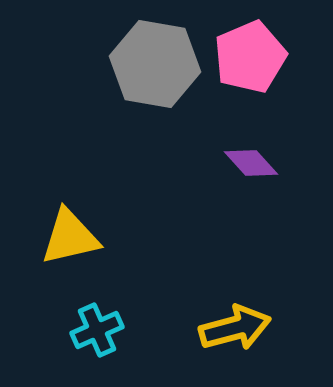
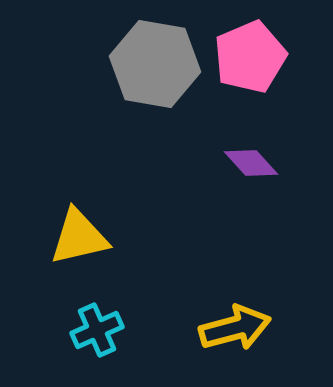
yellow triangle: moved 9 px right
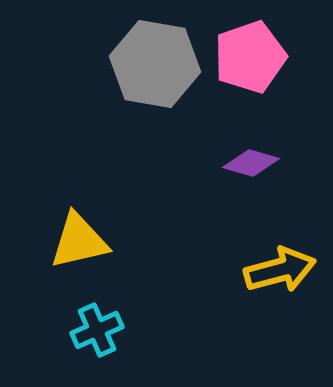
pink pentagon: rotated 4 degrees clockwise
purple diamond: rotated 32 degrees counterclockwise
yellow triangle: moved 4 px down
yellow arrow: moved 45 px right, 58 px up
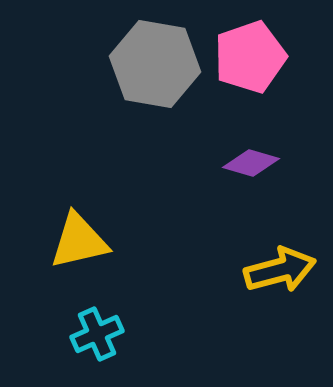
cyan cross: moved 4 px down
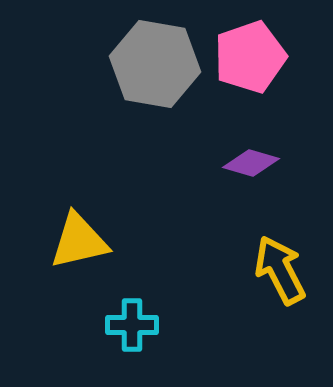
yellow arrow: rotated 102 degrees counterclockwise
cyan cross: moved 35 px right, 9 px up; rotated 24 degrees clockwise
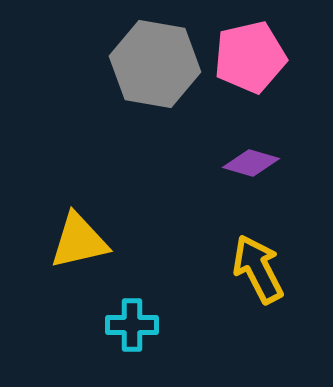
pink pentagon: rotated 6 degrees clockwise
yellow arrow: moved 22 px left, 1 px up
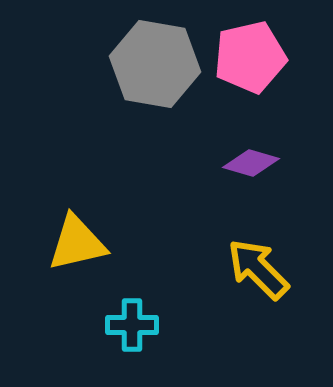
yellow triangle: moved 2 px left, 2 px down
yellow arrow: rotated 18 degrees counterclockwise
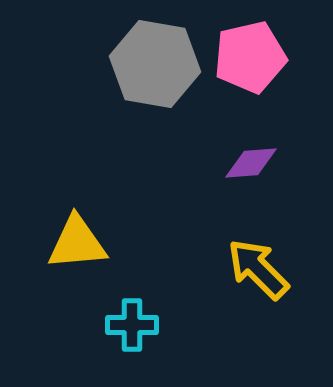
purple diamond: rotated 20 degrees counterclockwise
yellow triangle: rotated 8 degrees clockwise
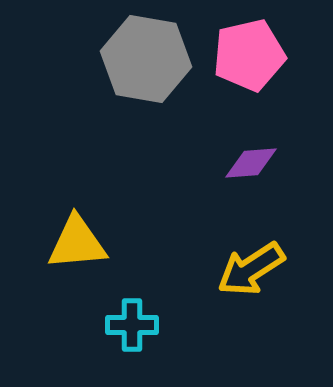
pink pentagon: moved 1 px left, 2 px up
gray hexagon: moved 9 px left, 5 px up
yellow arrow: moved 7 px left; rotated 78 degrees counterclockwise
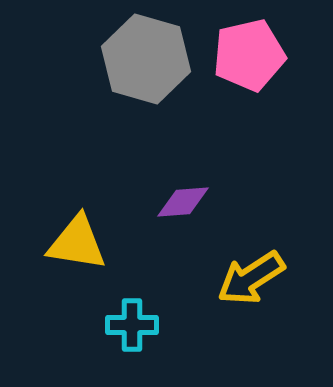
gray hexagon: rotated 6 degrees clockwise
purple diamond: moved 68 px left, 39 px down
yellow triangle: rotated 14 degrees clockwise
yellow arrow: moved 9 px down
